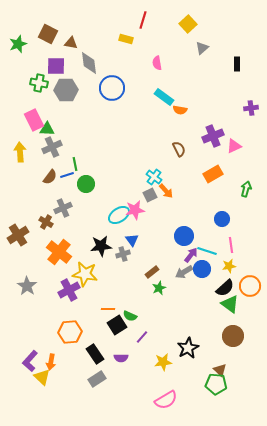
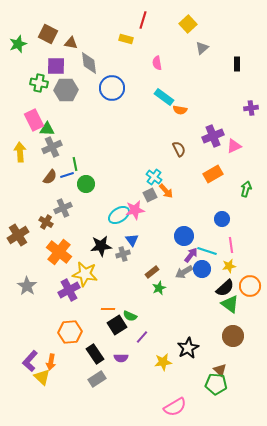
pink semicircle at (166, 400): moved 9 px right, 7 px down
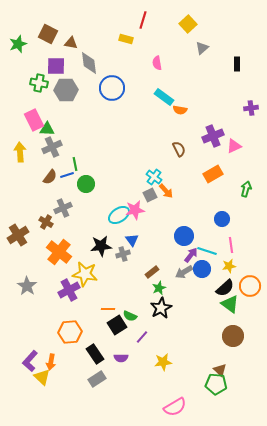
black star at (188, 348): moved 27 px left, 40 px up
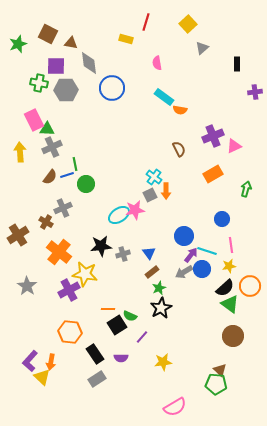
red line at (143, 20): moved 3 px right, 2 px down
purple cross at (251, 108): moved 4 px right, 16 px up
orange arrow at (166, 191): rotated 42 degrees clockwise
blue triangle at (132, 240): moved 17 px right, 13 px down
orange hexagon at (70, 332): rotated 10 degrees clockwise
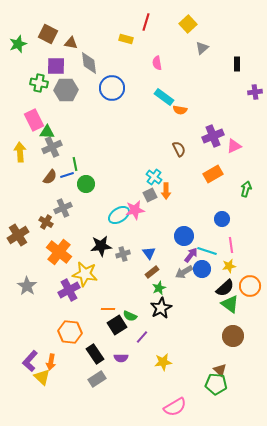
green triangle at (47, 129): moved 3 px down
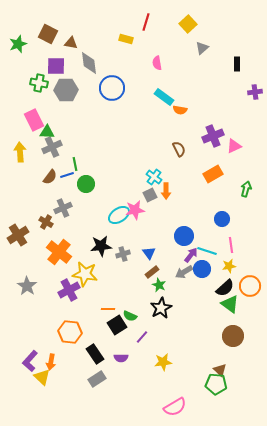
green star at (159, 288): moved 3 px up; rotated 24 degrees counterclockwise
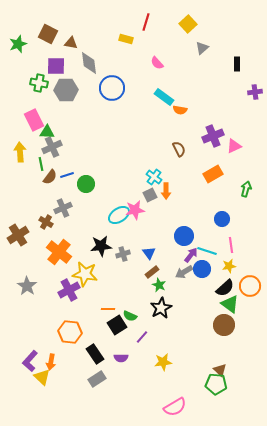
pink semicircle at (157, 63): rotated 32 degrees counterclockwise
green line at (75, 164): moved 34 px left
brown circle at (233, 336): moved 9 px left, 11 px up
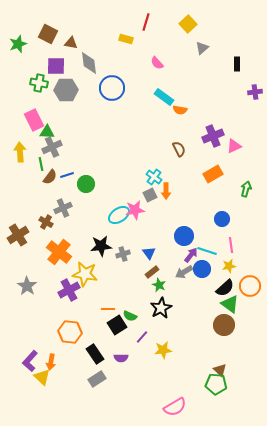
yellow star at (163, 362): moved 12 px up
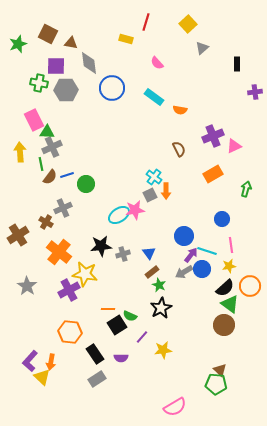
cyan rectangle at (164, 97): moved 10 px left
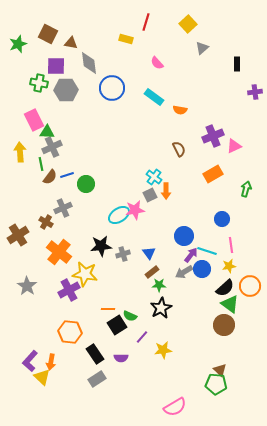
green star at (159, 285): rotated 24 degrees counterclockwise
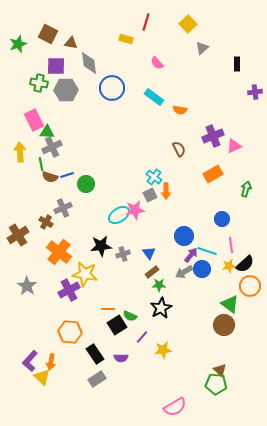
brown semicircle at (50, 177): rotated 70 degrees clockwise
black semicircle at (225, 288): moved 20 px right, 24 px up
